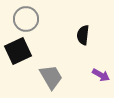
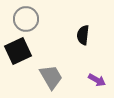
purple arrow: moved 4 px left, 5 px down
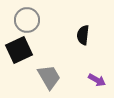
gray circle: moved 1 px right, 1 px down
black square: moved 1 px right, 1 px up
gray trapezoid: moved 2 px left
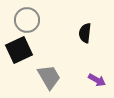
black semicircle: moved 2 px right, 2 px up
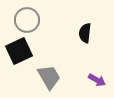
black square: moved 1 px down
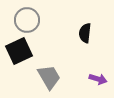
purple arrow: moved 1 px right, 1 px up; rotated 12 degrees counterclockwise
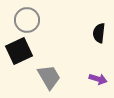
black semicircle: moved 14 px right
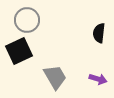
gray trapezoid: moved 6 px right
